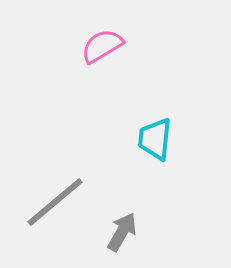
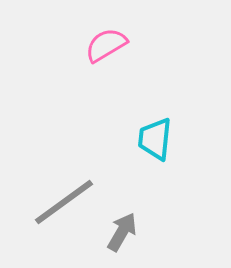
pink semicircle: moved 4 px right, 1 px up
gray line: moved 9 px right; rotated 4 degrees clockwise
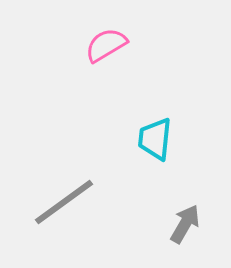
gray arrow: moved 63 px right, 8 px up
